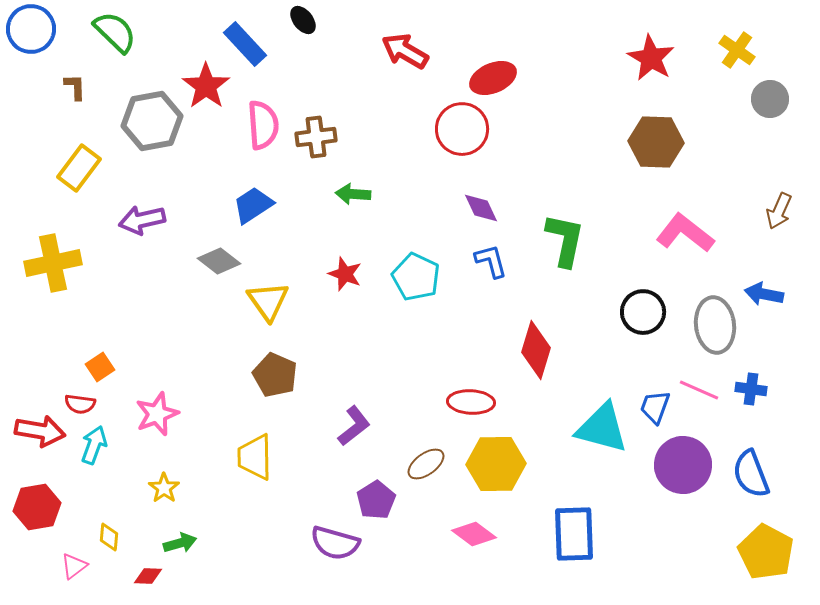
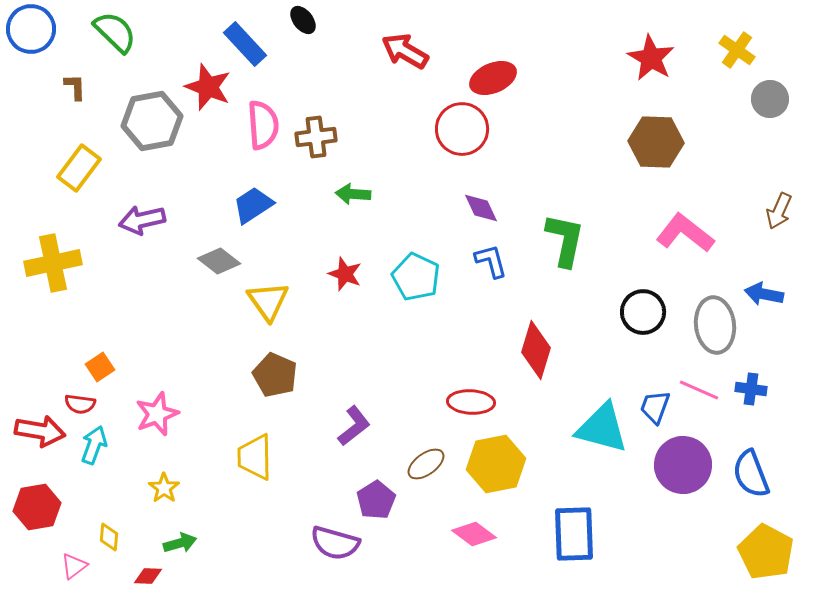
red star at (206, 86): moved 2 px right, 1 px down; rotated 15 degrees counterclockwise
yellow hexagon at (496, 464): rotated 10 degrees counterclockwise
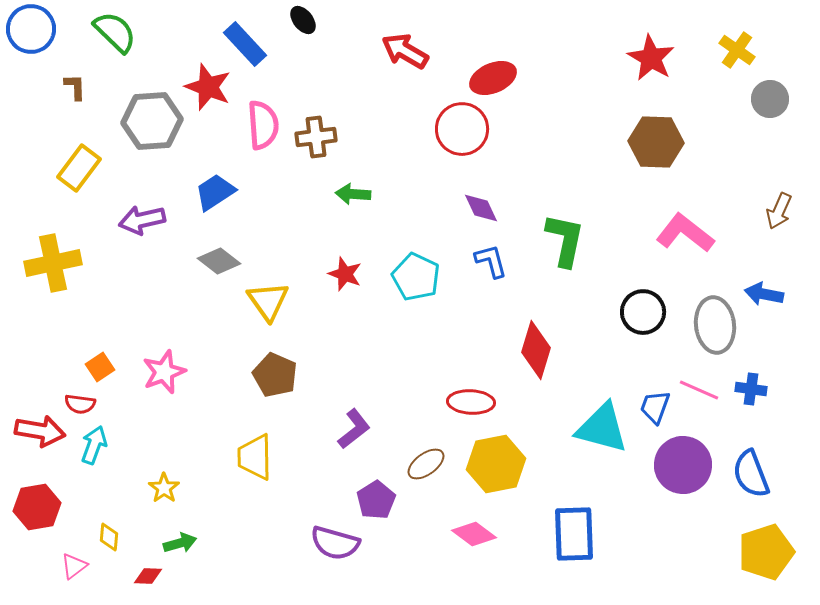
gray hexagon at (152, 121): rotated 6 degrees clockwise
blue trapezoid at (253, 205): moved 38 px left, 13 px up
pink star at (157, 414): moved 7 px right, 42 px up
purple L-shape at (354, 426): moved 3 px down
yellow pentagon at (766, 552): rotated 26 degrees clockwise
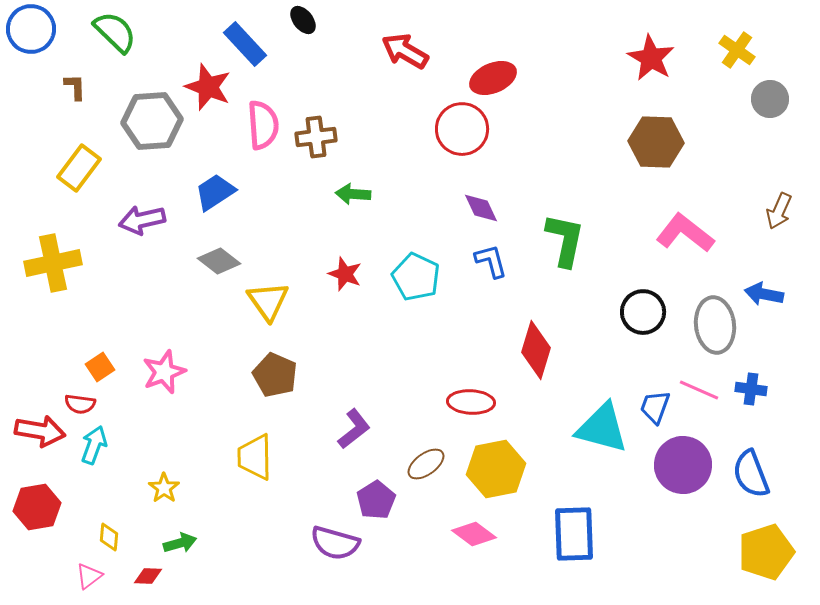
yellow hexagon at (496, 464): moved 5 px down
pink triangle at (74, 566): moved 15 px right, 10 px down
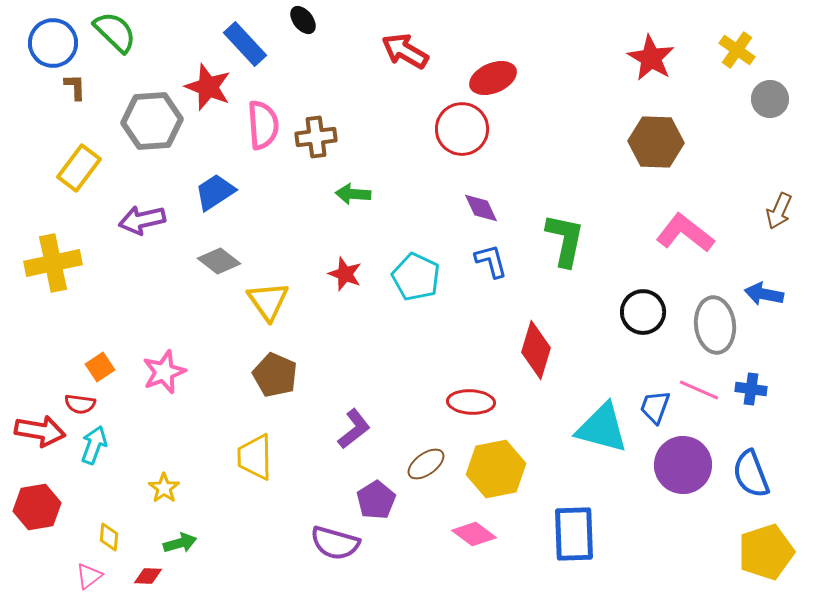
blue circle at (31, 29): moved 22 px right, 14 px down
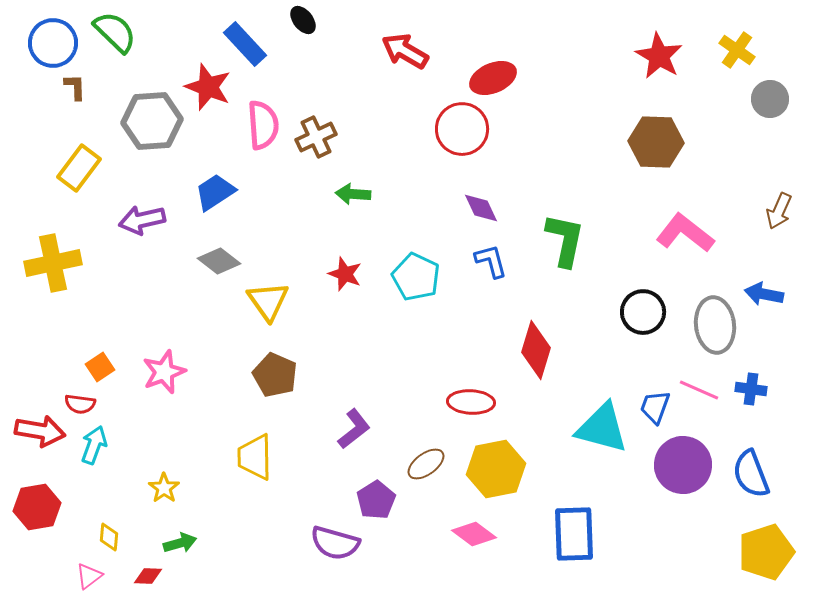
red star at (651, 58): moved 8 px right, 2 px up
brown cross at (316, 137): rotated 18 degrees counterclockwise
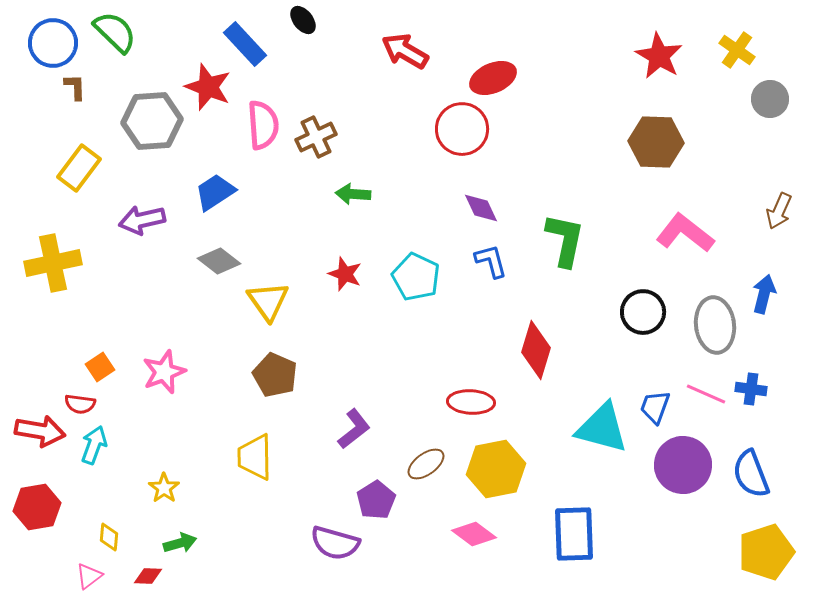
blue arrow at (764, 294): rotated 93 degrees clockwise
pink line at (699, 390): moved 7 px right, 4 px down
